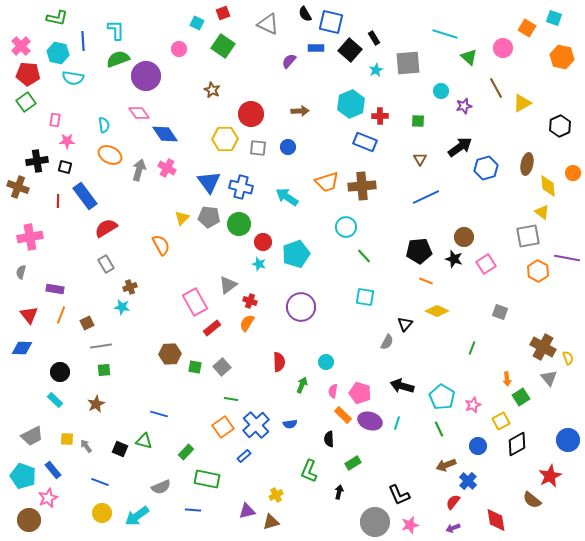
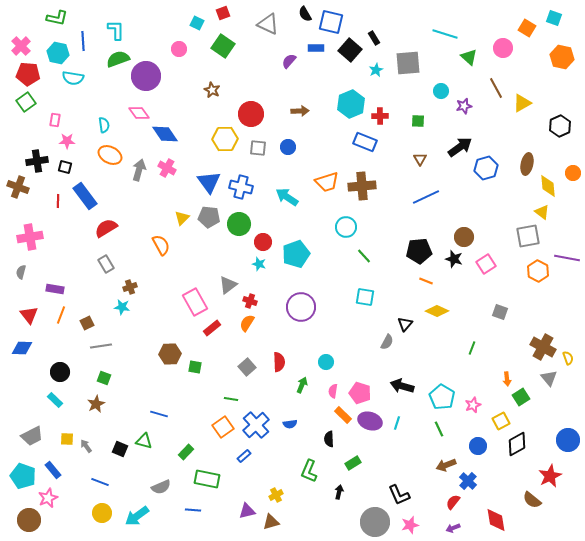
gray square at (222, 367): moved 25 px right
green square at (104, 370): moved 8 px down; rotated 24 degrees clockwise
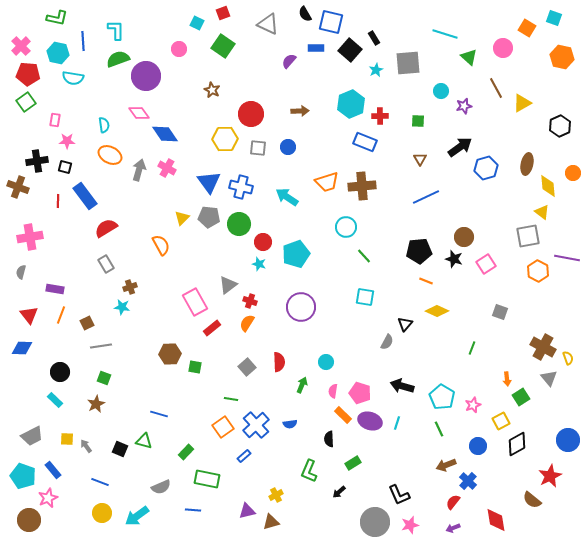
black arrow at (339, 492): rotated 144 degrees counterclockwise
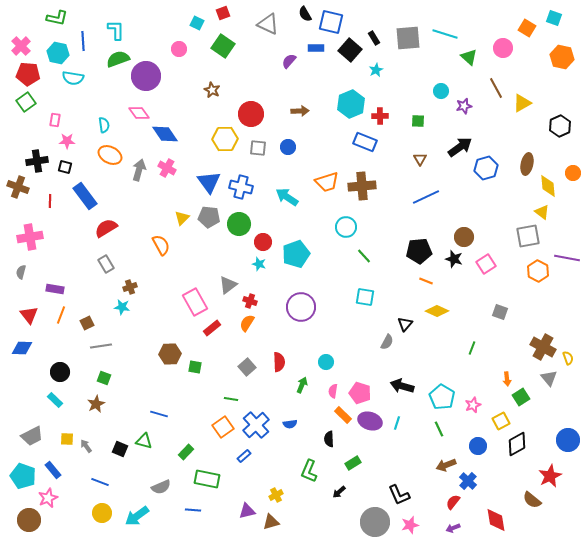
gray square at (408, 63): moved 25 px up
red line at (58, 201): moved 8 px left
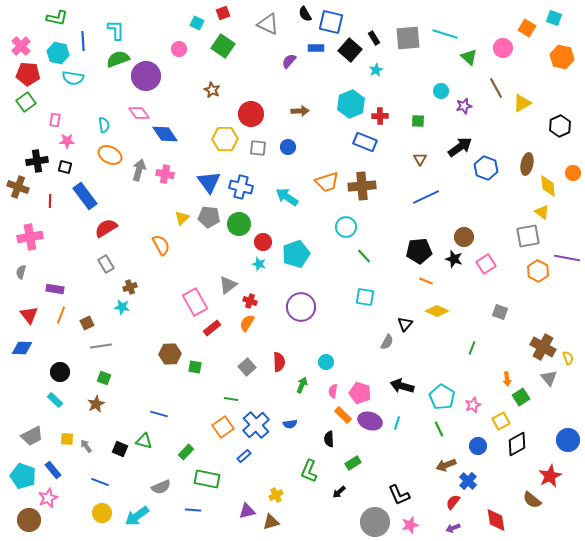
pink cross at (167, 168): moved 2 px left, 6 px down; rotated 18 degrees counterclockwise
blue hexagon at (486, 168): rotated 25 degrees counterclockwise
